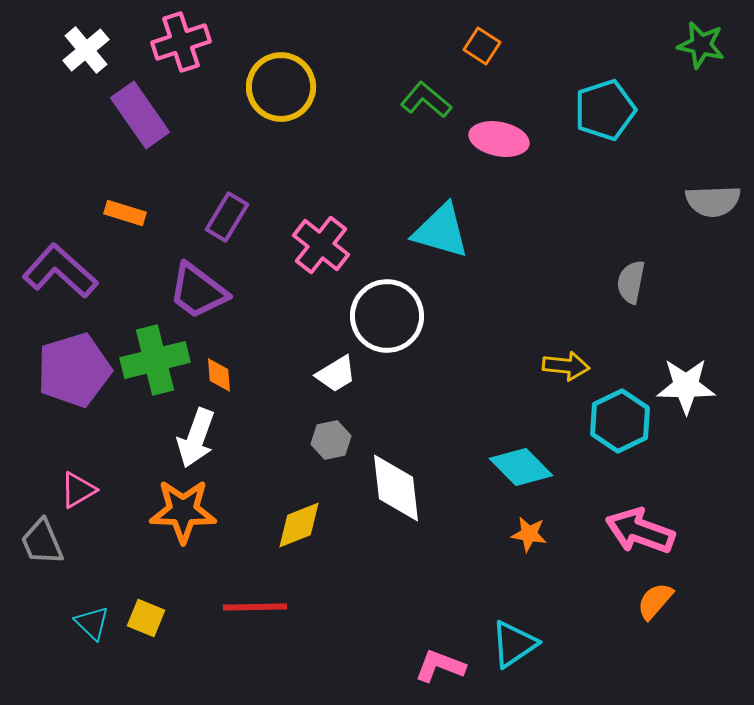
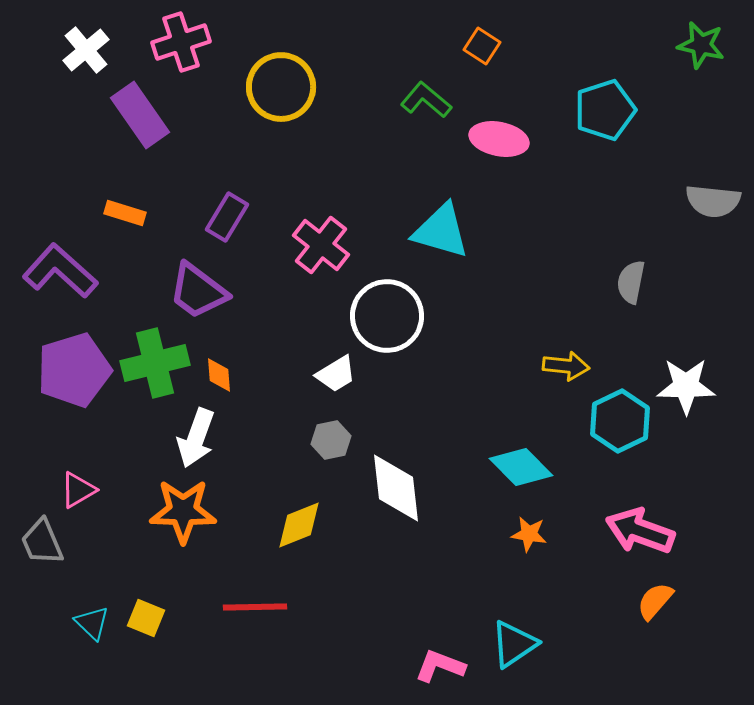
gray semicircle at (713, 201): rotated 8 degrees clockwise
green cross at (155, 360): moved 3 px down
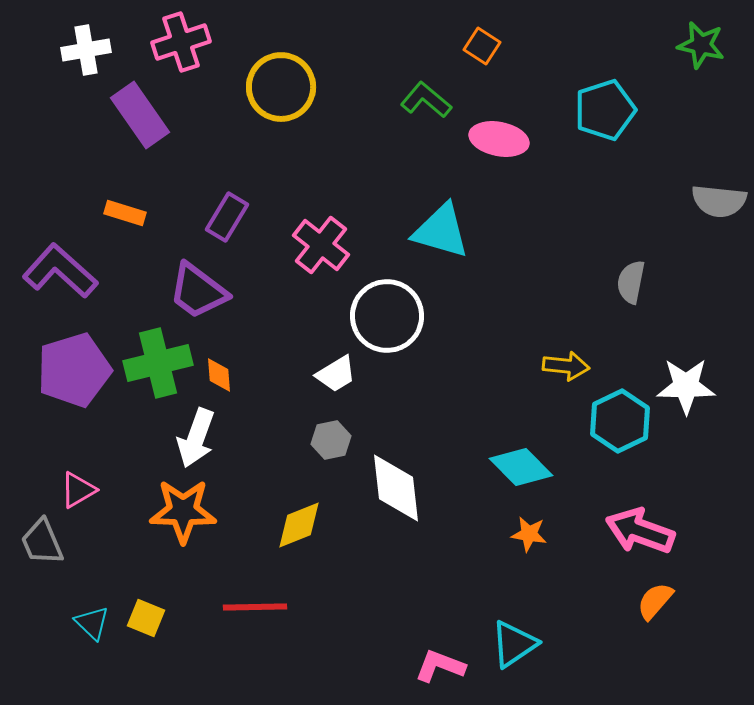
white cross at (86, 50): rotated 30 degrees clockwise
gray semicircle at (713, 201): moved 6 px right
green cross at (155, 363): moved 3 px right
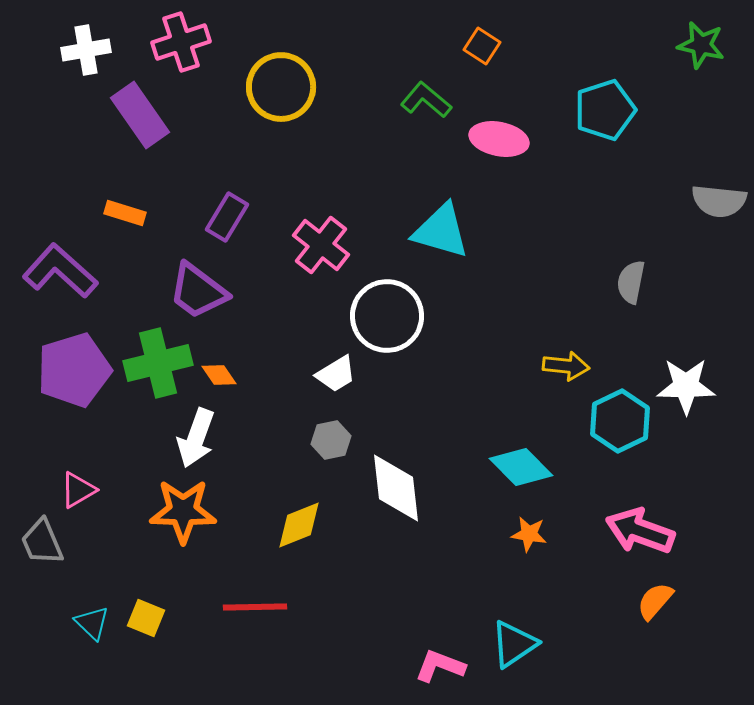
orange diamond at (219, 375): rotated 30 degrees counterclockwise
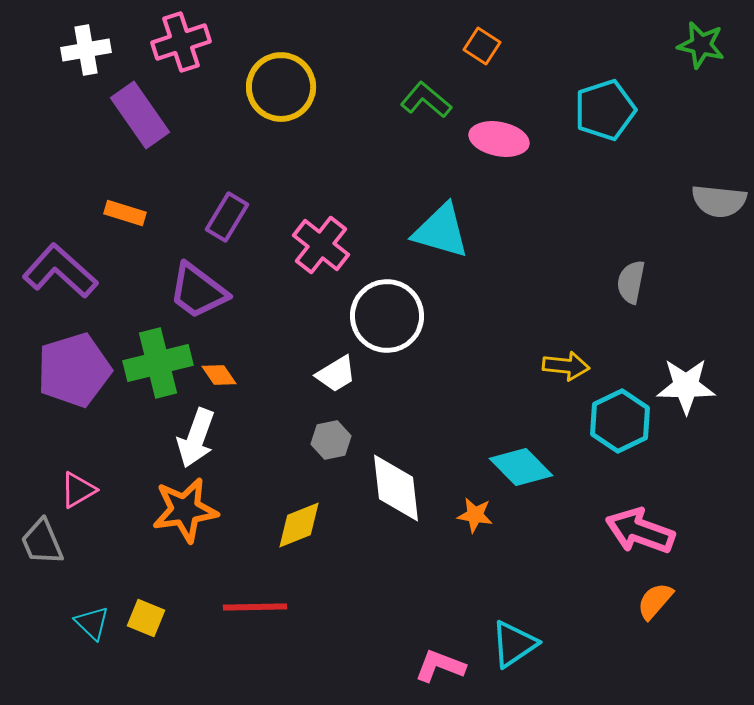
orange star at (183, 511): moved 2 px right, 1 px up; rotated 10 degrees counterclockwise
orange star at (529, 534): moved 54 px left, 19 px up
